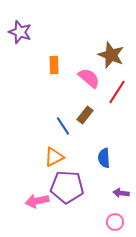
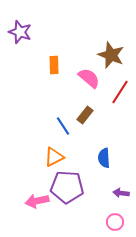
red line: moved 3 px right
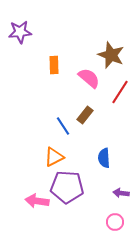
purple star: rotated 25 degrees counterclockwise
pink arrow: rotated 20 degrees clockwise
